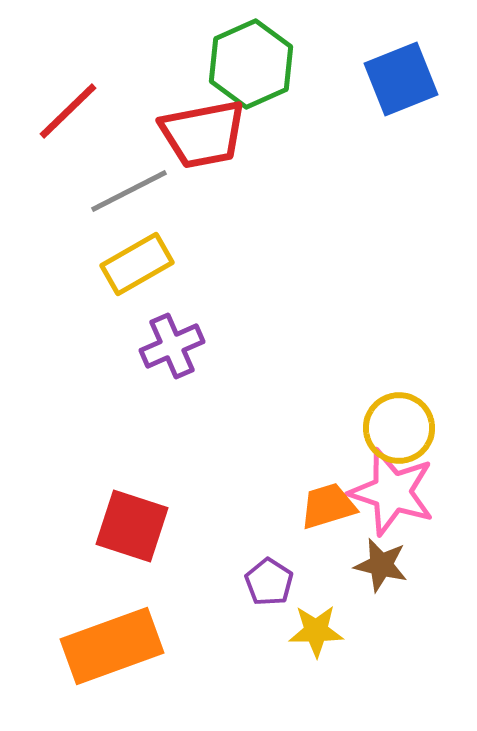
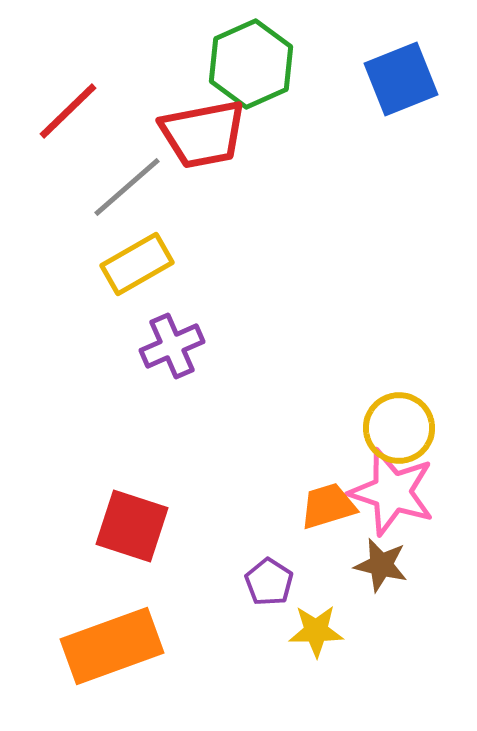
gray line: moved 2 px left, 4 px up; rotated 14 degrees counterclockwise
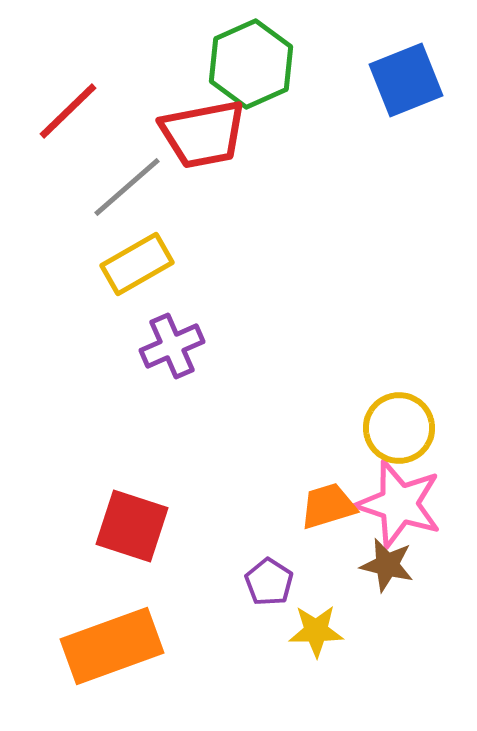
blue square: moved 5 px right, 1 px down
pink star: moved 7 px right, 12 px down
brown star: moved 6 px right
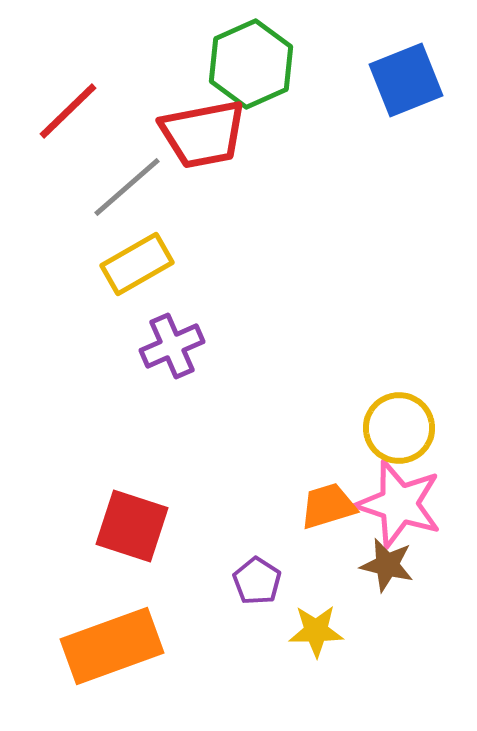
purple pentagon: moved 12 px left, 1 px up
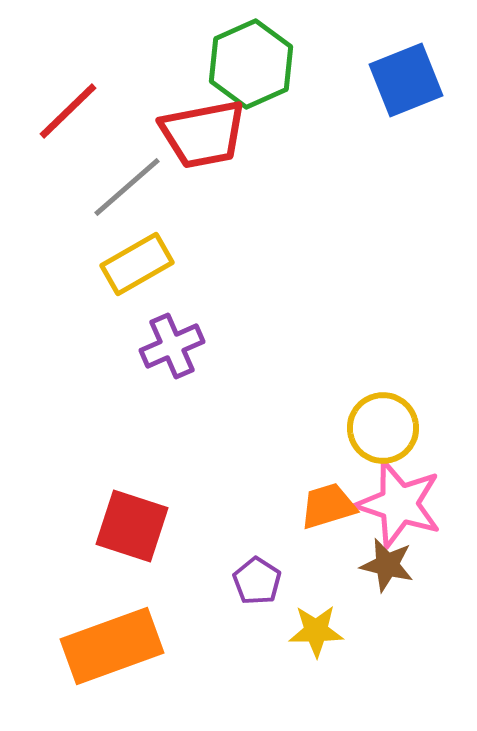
yellow circle: moved 16 px left
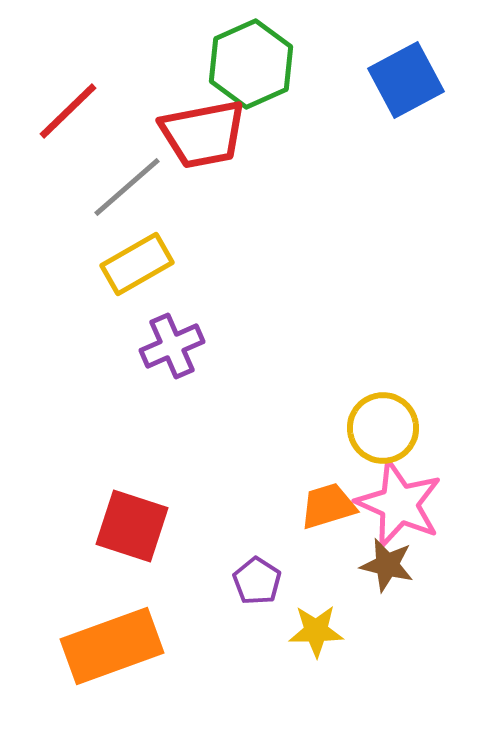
blue square: rotated 6 degrees counterclockwise
pink star: rotated 6 degrees clockwise
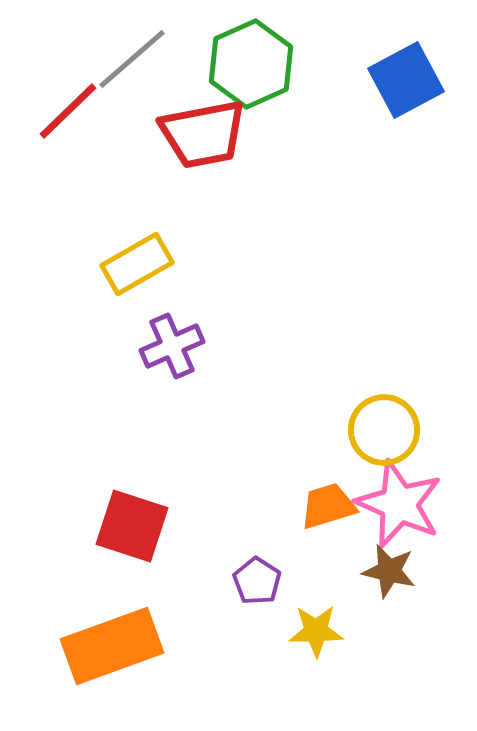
gray line: moved 5 px right, 128 px up
yellow circle: moved 1 px right, 2 px down
brown star: moved 2 px right, 6 px down
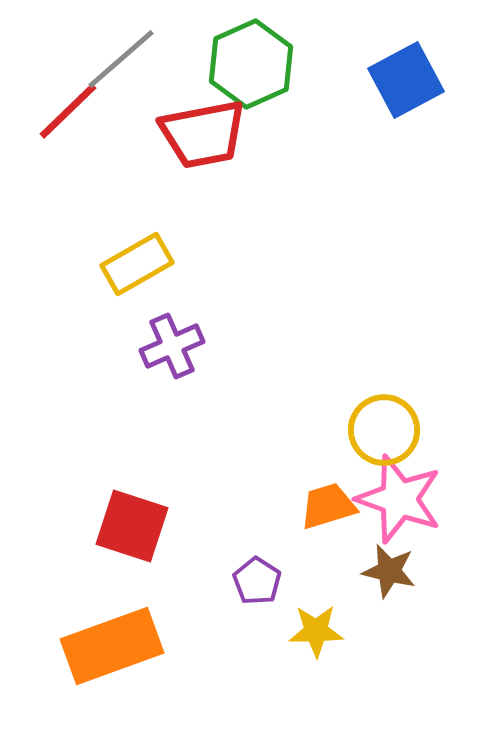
gray line: moved 11 px left
pink star: moved 5 px up; rotated 4 degrees counterclockwise
